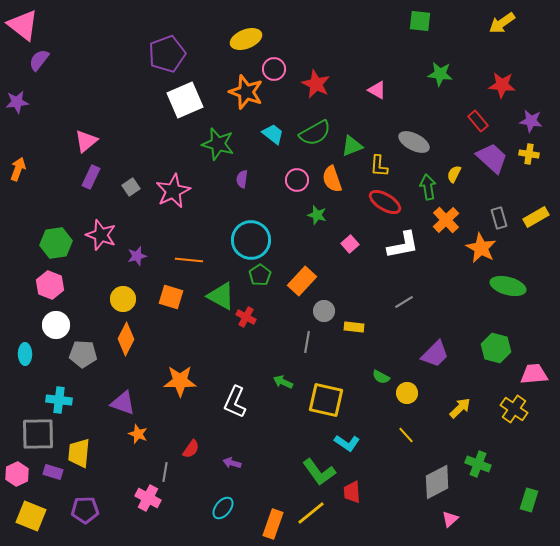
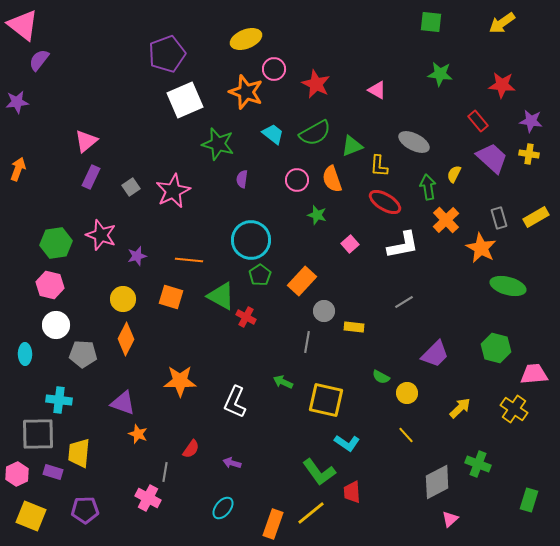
green square at (420, 21): moved 11 px right, 1 px down
pink hexagon at (50, 285): rotated 8 degrees counterclockwise
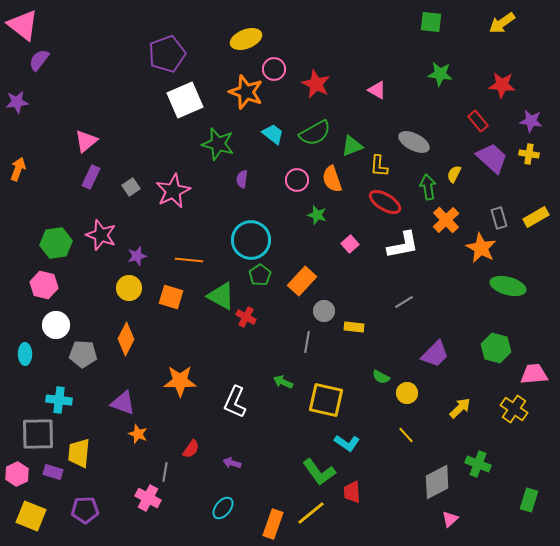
pink hexagon at (50, 285): moved 6 px left
yellow circle at (123, 299): moved 6 px right, 11 px up
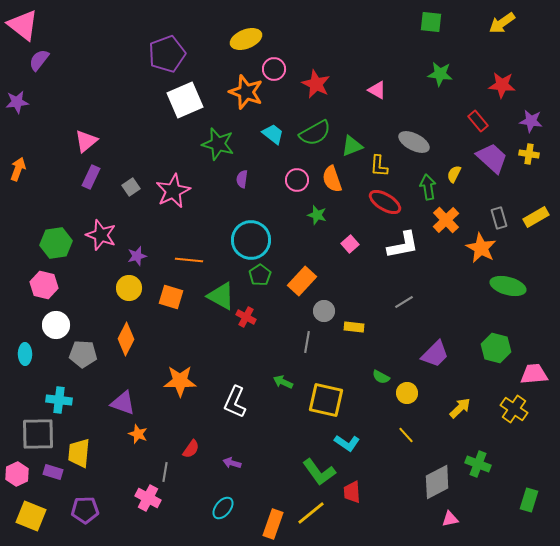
pink triangle at (450, 519): rotated 30 degrees clockwise
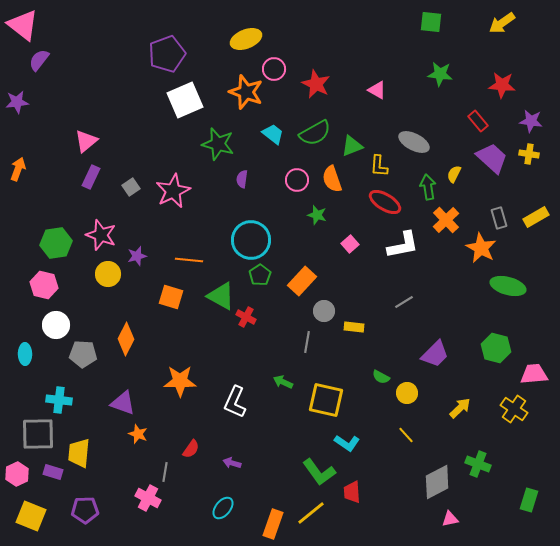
yellow circle at (129, 288): moved 21 px left, 14 px up
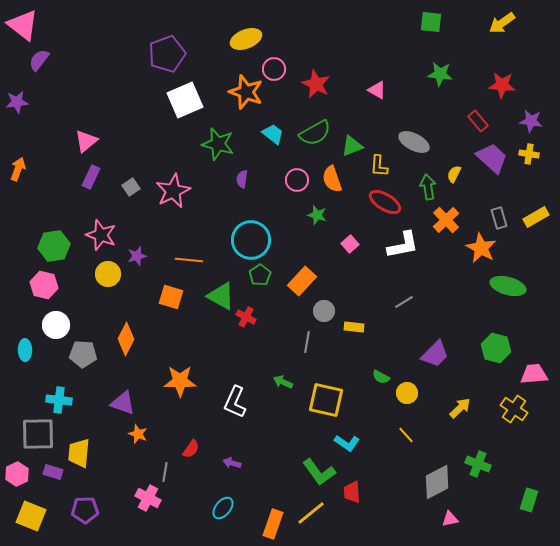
green hexagon at (56, 243): moved 2 px left, 3 px down
cyan ellipse at (25, 354): moved 4 px up
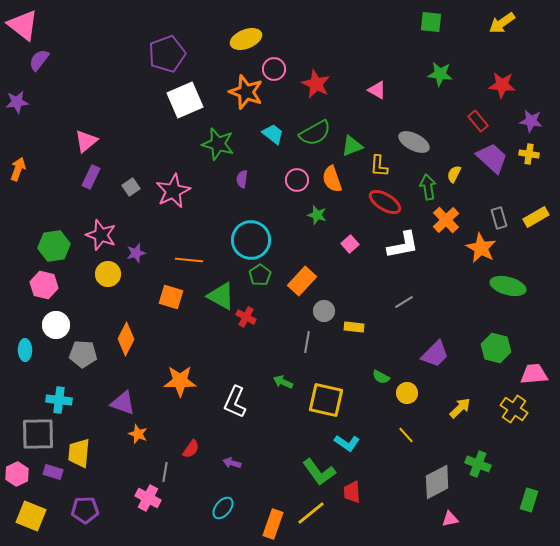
purple star at (137, 256): moved 1 px left, 3 px up
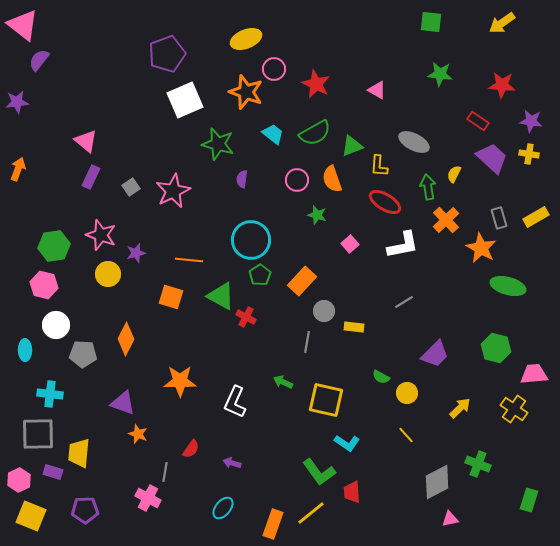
red rectangle at (478, 121): rotated 15 degrees counterclockwise
pink triangle at (86, 141): rotated 40 degrees counterclockwise
cyan cross at (59, 400): moved 9 px left, 6 px up
pink hexagon at (17, 474): moved 2 px right, 6 px down
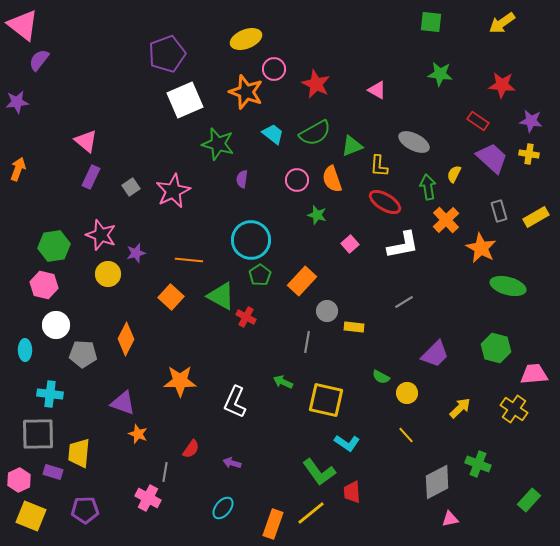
gray rectangle at (499, 218): moved 7 px up
orange square at (171, 297): rotated 25 degrees clockwise
gray circle at (324, 311): moved 3 px right
green rectangle at (529, 500): rotated 25 degrees clockwise
